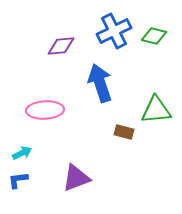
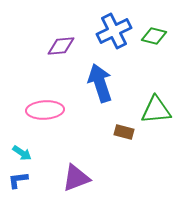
cyan arrow: rotated 60 degrees clockwise
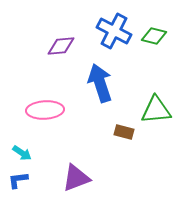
blue cross: rotated 36 degrees counterclockwise
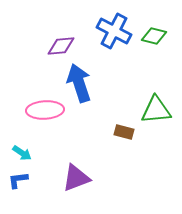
blue arrow: moved 21 px left
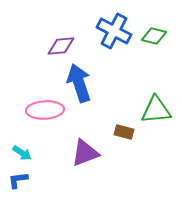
purple triangle: moved 9 px right, 25 px up
